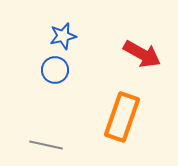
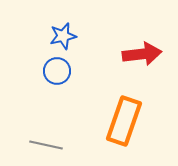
red arrow: rotated 36 degrees counterclockwise
blue circle: moved 2 px right, 1 px down
orange rectangle: moved 2 px right, 4 px down
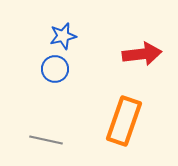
blue circle: moved 2 px left, 2 px up
gray line: moved 5 px up
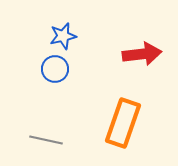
orange rectangle: moved 1 px left, 2 px down
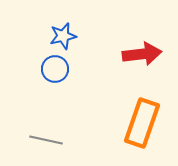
orange rectangle: moved 19 px right
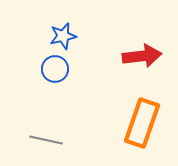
red arrow: moved 2 px down
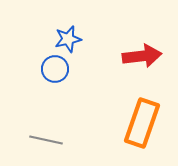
blue star: moved 5 px right, 3 px down
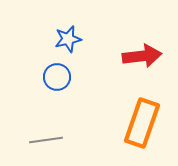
blue circle: moved 2 px right, 8 px down
gray line: rotated 20 degrees counterclockwise
